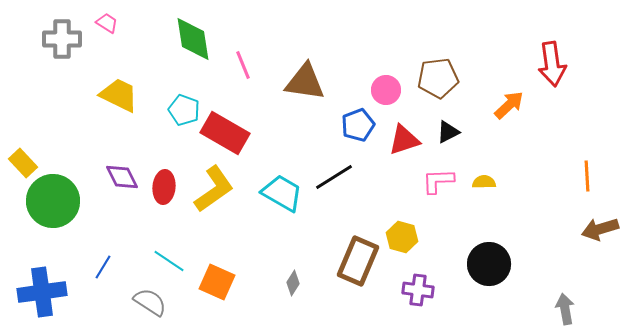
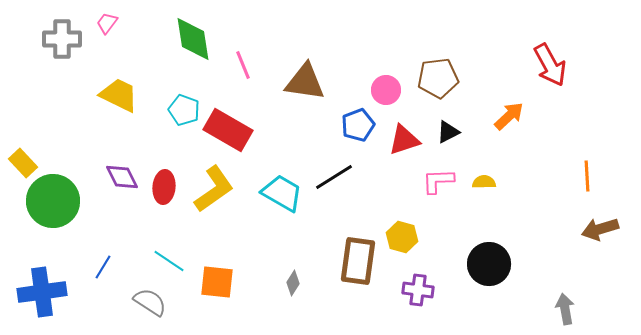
pink trapezoid: rotated 85 degrees counterclockwise
red arrow: moved 2 px left, 1 px down; rotated 21 degrees counterclockwise
orange arrow: moved 11 px down
red rectangle: moved 3 px right, 3 px up
brown rectangle: rotated 15 degrees counterclockwise
orange square: rotated 18 degrees counterclockwise
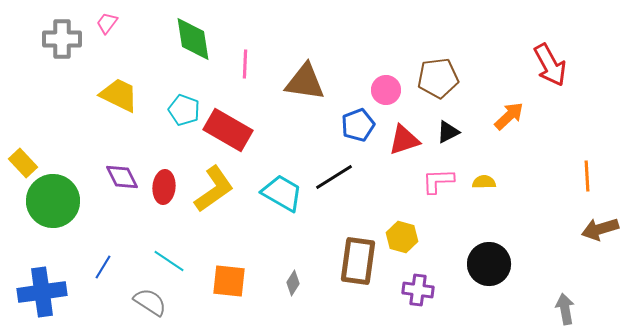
pink line: moved 2 px right, 1 px up; rotated 24 degrees clockwise
orange square: moved 12 px right, 1 px up
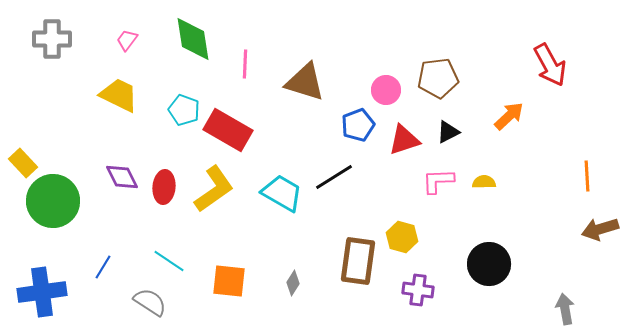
pink trapezoid: moved 20 px right, 17 px down
gray cross: moved 10 px left
brown triangle: rotated 9 degrees clockwise
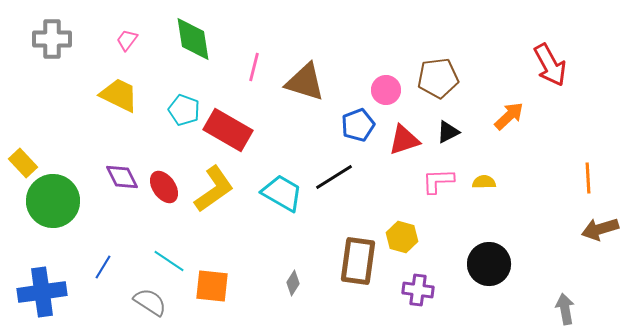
pink line: moved 9 px right, 3 px down; rotated 12 degrees clockwise
orange line: moved 1 px right, 2 px down
red ellipse: rotated 40 degrees counterclockwise
orange square: moved 17 px left, 5 px down
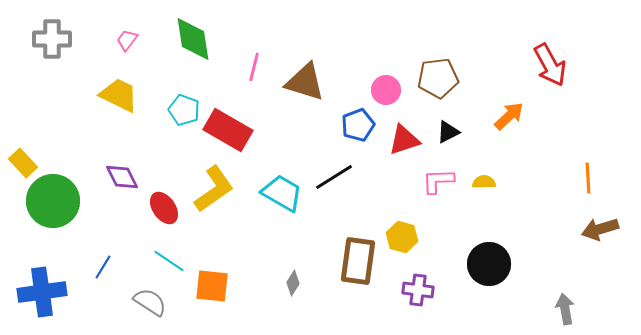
red ellipse: moved 21 px down
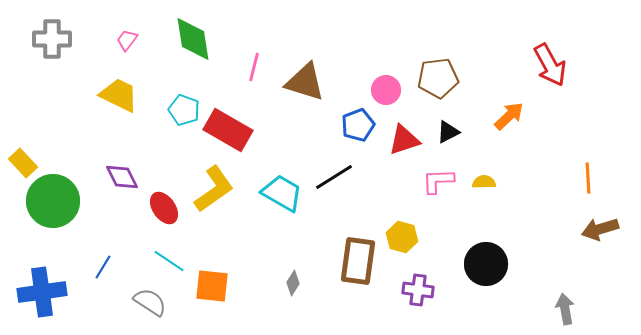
black circle: moved 3 px left
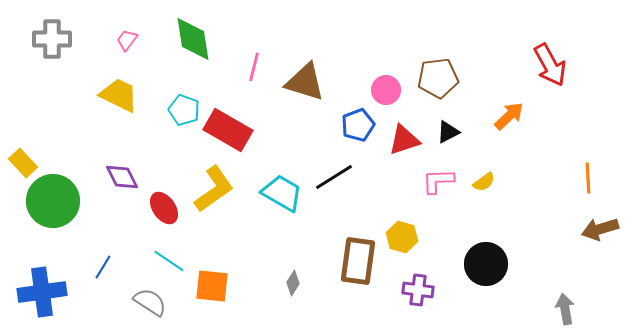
yellow semicircle: rotated 145 degrees clockwise
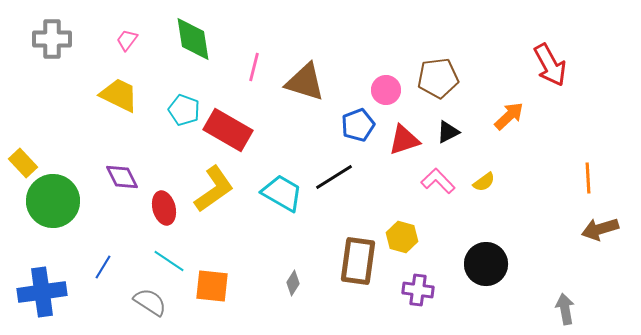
pink L-shape: rotated 48 degrees clockwise
red ellipse: rotated 20 degrees clockwise
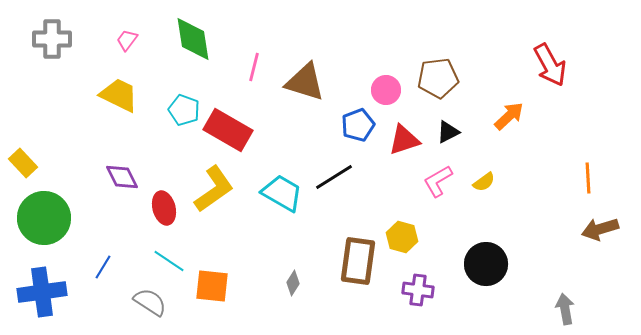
pink L-shape: rotated 76 degrees counterclockwise
green circle: moved 9 px left, 17 px down
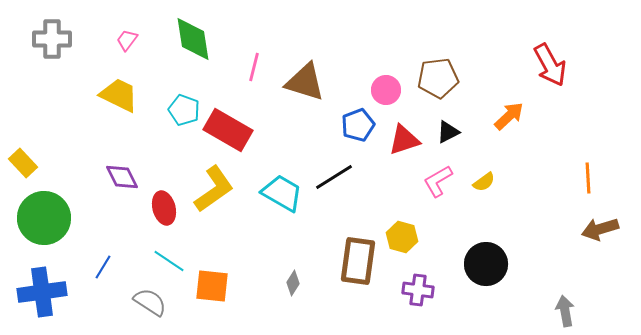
gray arrow: moved 2 px down
